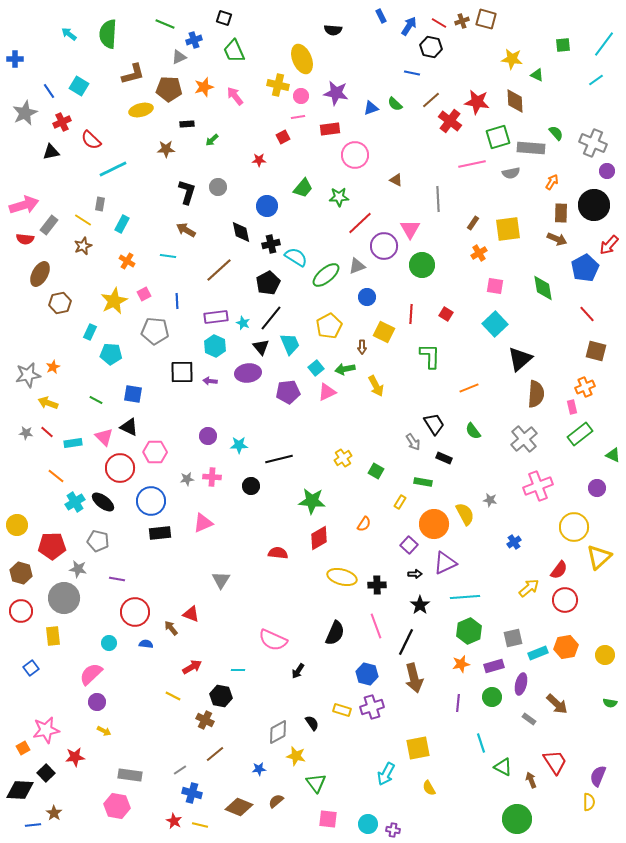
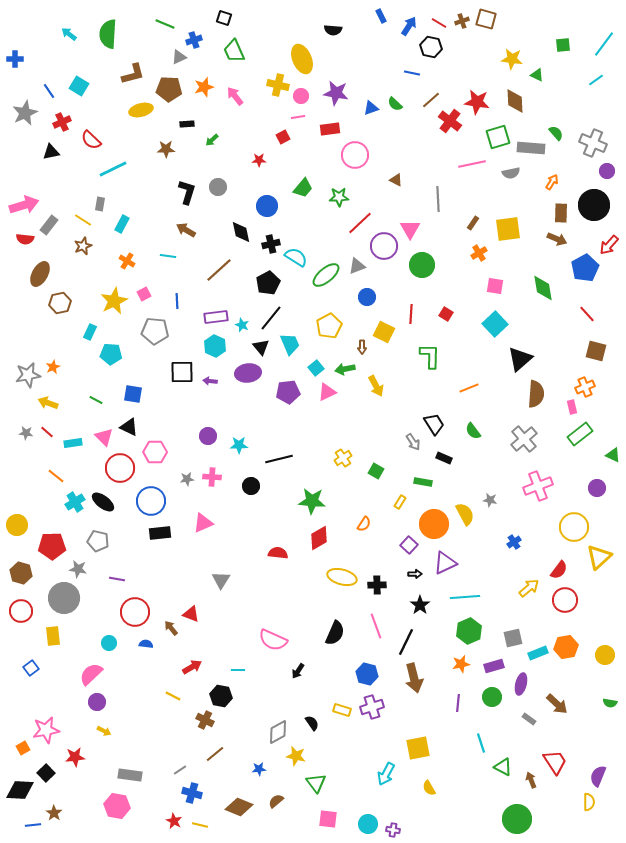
cyan star at (243, 323): moved 1 px left, 2 px down
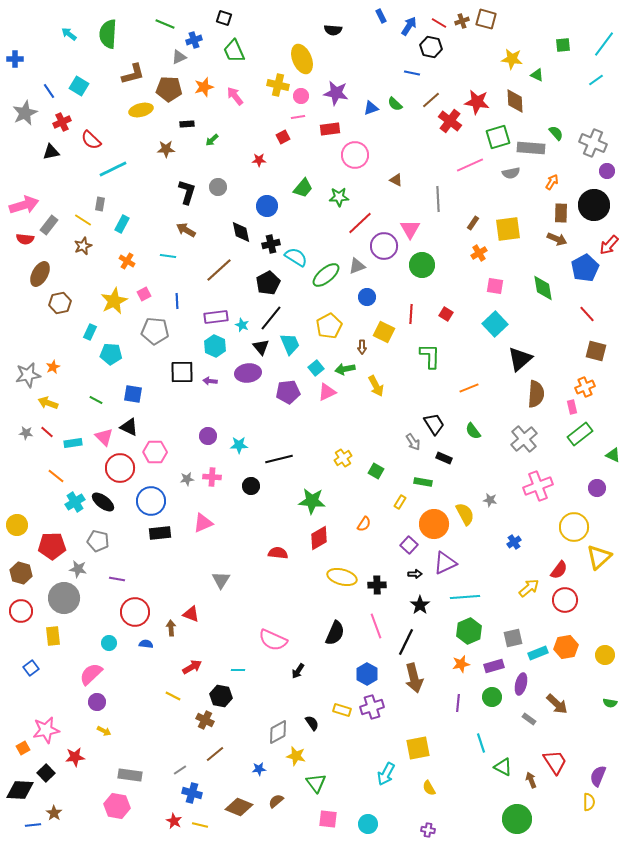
pink line at (472, 164): moved 2 px left, 1 px down; rotated 12 degrees counterclockwise
brown arrow at (171, 628): rotated 35 degrees clockwise
blue hexagon at (367, 674): rotated 15 degrees clockwise
purple cross at (393, 830): moved 35 px right
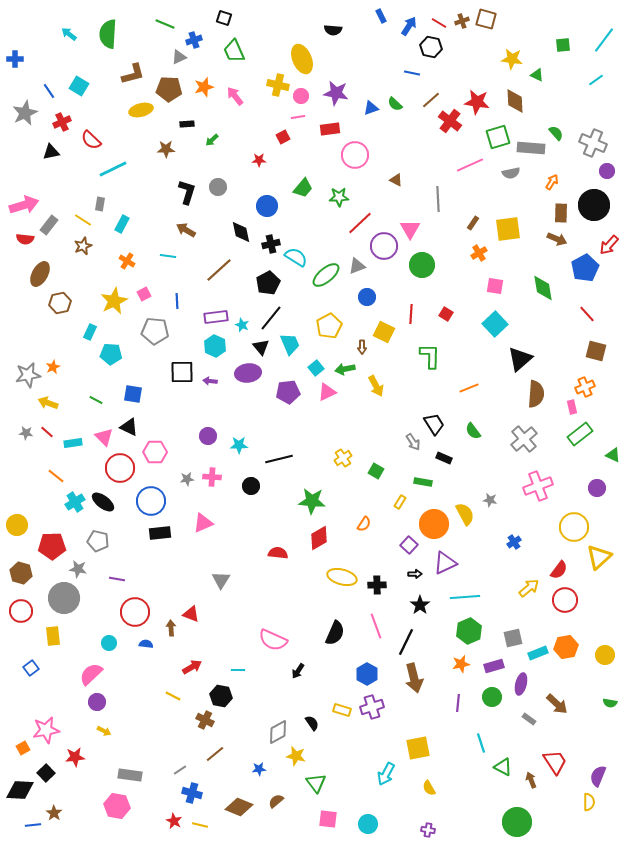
cyan line at (604, 44): moved 4 px up
green circle at (517, 819): moved 3 px down
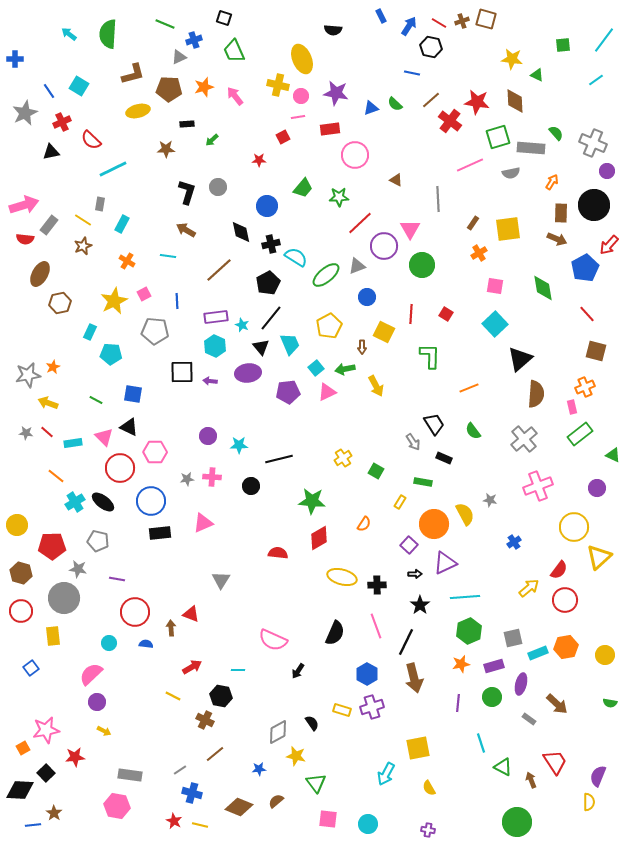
yellow ellipse at (141, 110): moved 3 px left, 1 px down
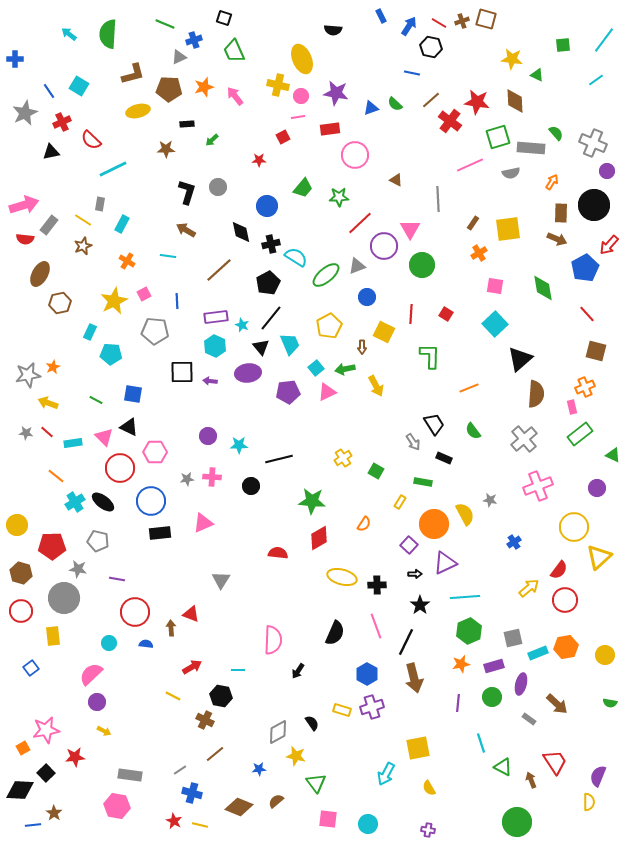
pink semicircle at (273, 640): rotated 112 degrees counterclockwise
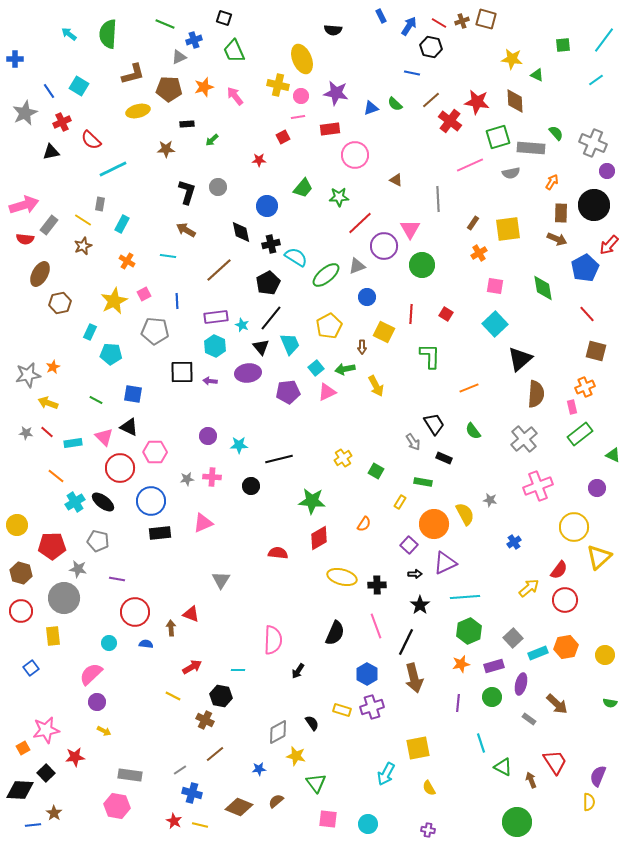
gray square at (513, 638): rotated 30 degrees counterclockwise
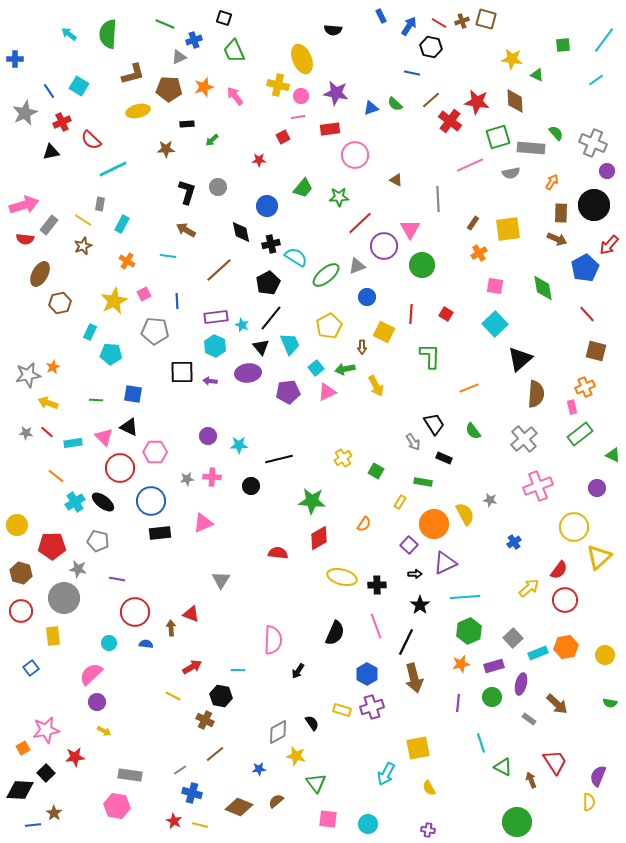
green line at (96, 400): rotated 24 degrees counterclockwise
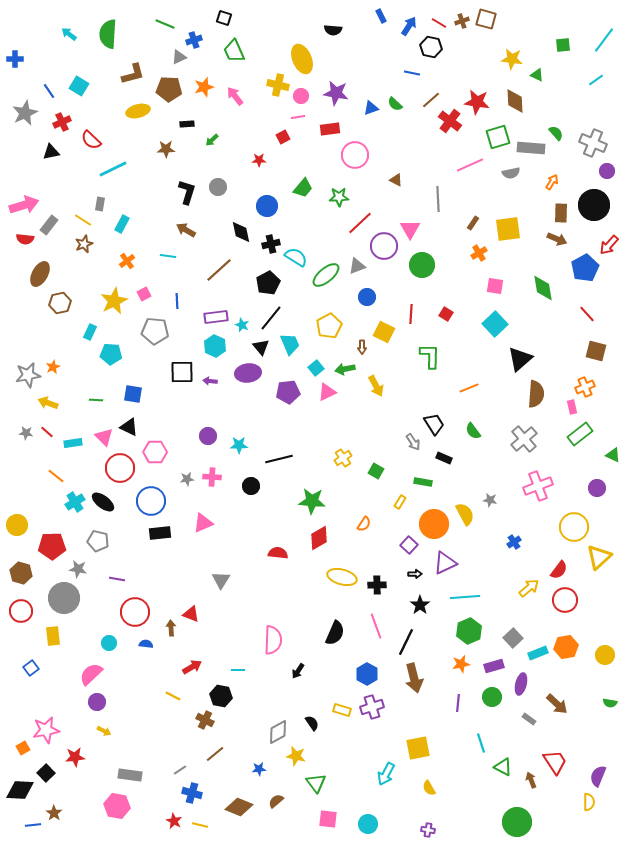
brown star at (83, 246): moved 1 px right, 2 px up
orange cross at (127, 261): rotated 21 degrees clockwise
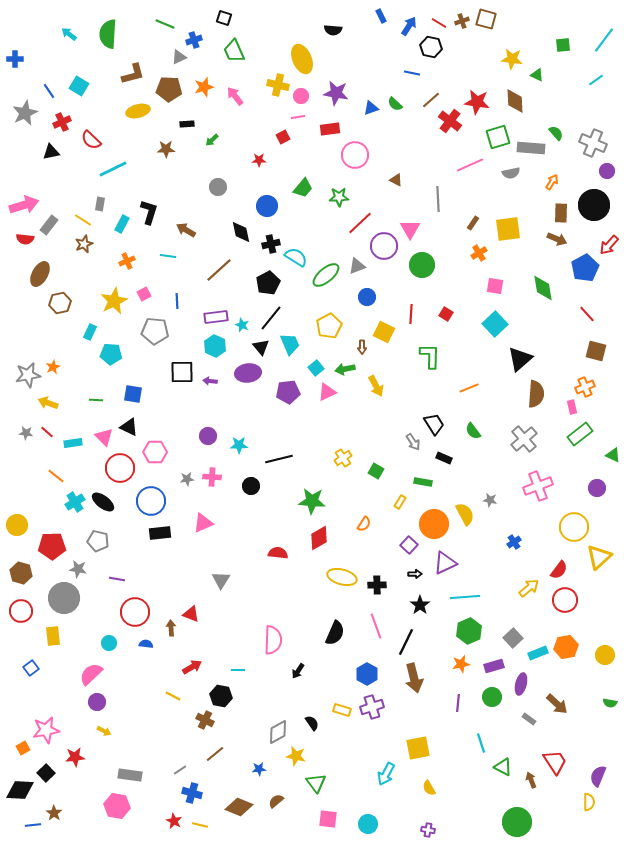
black L-shape at (187, 192): moved 38 px left, 20 px down
orange cross at (127, 261): rotated 14 degrees clockwise
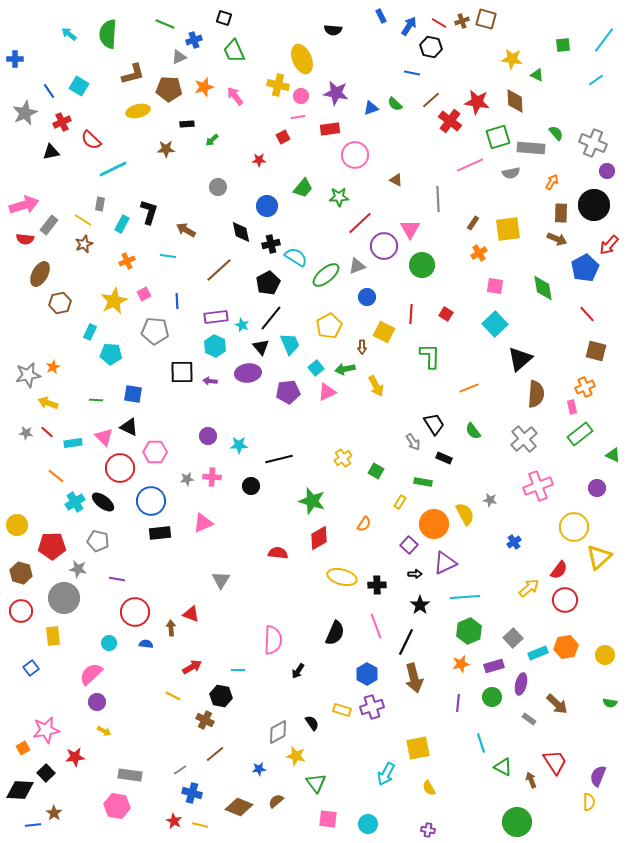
green star at (312, 501): rotated 12 degrees clockwise
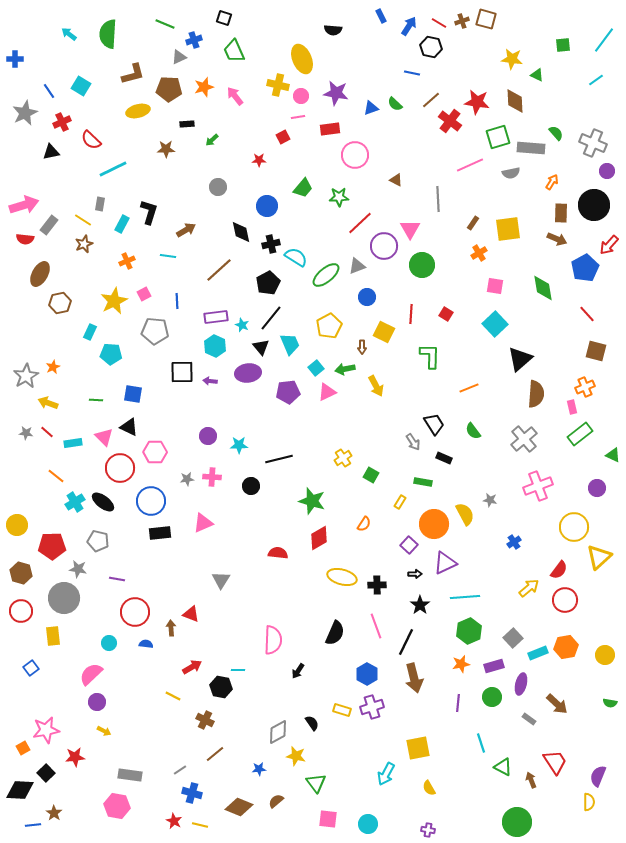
cyan square at (79, 86): moved 2 px right
brown arrow at (186, 230): rotated 120 degrees clockwise
gray star at (28, 375): moved 2 px left, 1 px down; rotated 20 degrees counterclockwise
green square at (376, 471): moved 5 px left, 4 px down
black hexagon at (221, 696): moved 9 px up
